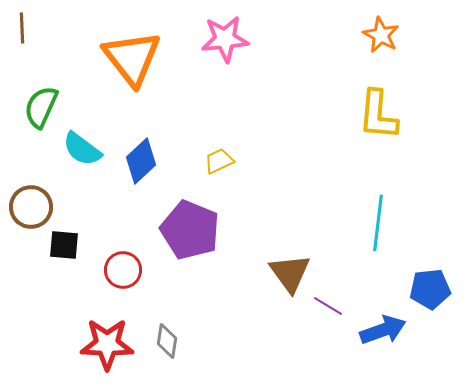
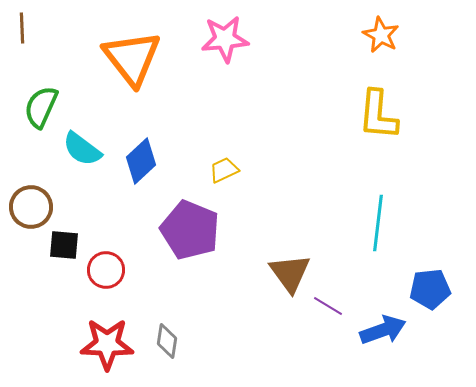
yellow trapezoid: moved 5 px right, 9 px down
red circle: moved 17 px left
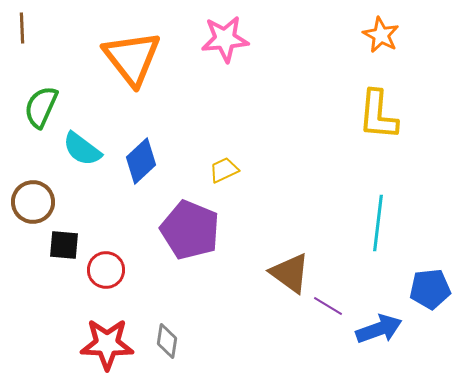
brown circle: moved 2 px right, 5 px up
brown triangle: rotated 18 degrees counterclockwise
blue arrow: moved 4 px left, 1 px up
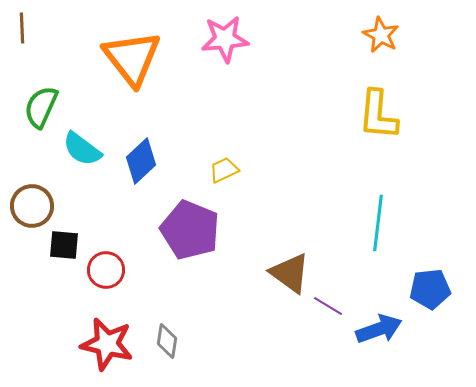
brown circle: moved 1 px left, 4 px down
red star: rotated 12 degrees clockwise
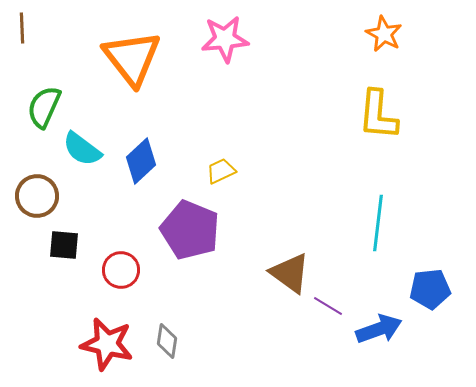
orange star: moved 3 px right, 1 px up
green semicircle: moved 3 px right
yellow trapezoid: moved 3 px left, 1 px down
brown circle: moved 5 px right, 10 px up
red circle: moved 15 px right
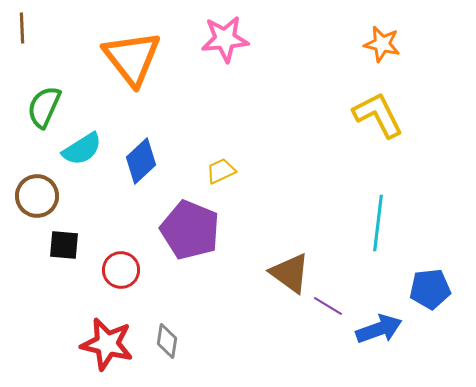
orange star: moved 2 px left, 10 px down; rotated 15 degrees counterclockwise
yellow L-shape: rotated 148 degrees clockwise
cyan semicircle: rotated 69 degrees counterclockwise
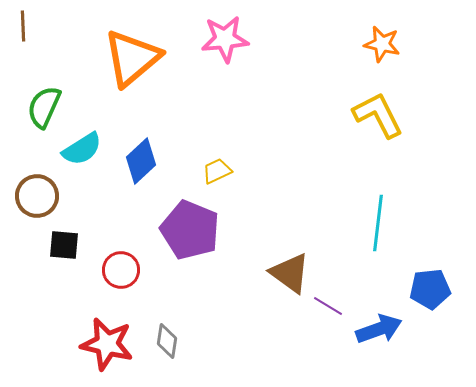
brown line: moved 1 px right, 2 px up
orange triangle: rotated 28 degrees clockwise
yellow trapezoid: moved 4 px left
